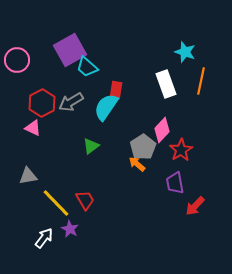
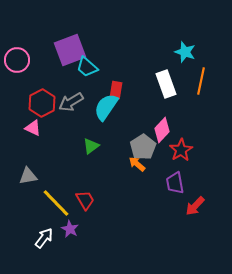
purple square: rotated 8 degrees clockwise
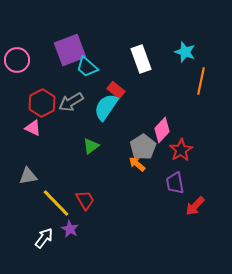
white rectangle: moved 25 px left, 25 px up
red rectangle: rotated 60 degrees counterclockwise
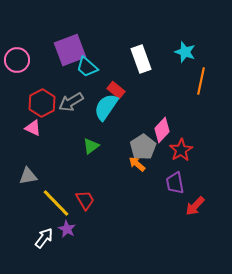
purple star: moved 3 px left
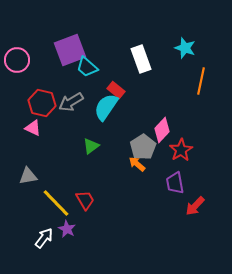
cyan star: moved 4 px up
red hexagon: rotated 20 degrees counterclockwise
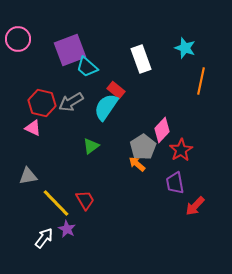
pink circle: moved 1 px right, 21 px up
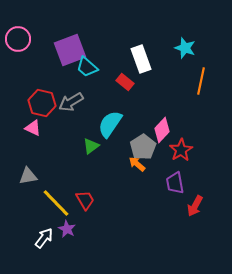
red rectangle: moved 9 px right, 8 px up
cyan semicircle: moved 4 px right, 17 px down
red arrow: rotated 15 degrees counterclockwise
